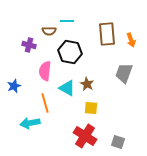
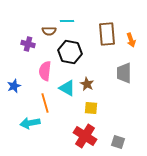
purple cross: moved 1 px left, 1 px up
gray trapezoid: rotated 20 degrees counterclockwise
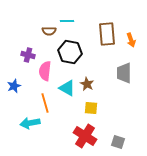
purple cross: moved 11 px down
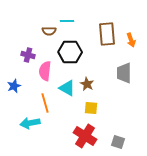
black hexagon: rotated 10 degrees counterclockwise
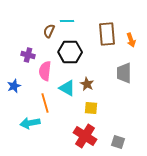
brown semicircle: rotated 112 degrees clockwise
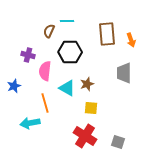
brown star: rotated 24 degrees clockwise
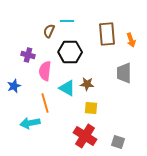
brown star: rotated 24 degrees clockwise
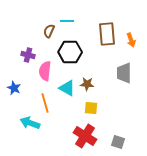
blue star: moved 2 px down; rotated 24 degrees counterclockwise
cyan arrow: rotated 30 degrees clockwise
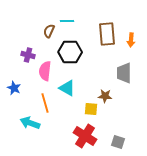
orange arrow: rotated 24 degrees clockwise
brown star: moved 18 px right, 12 px down
yellow square: moved 1 px down
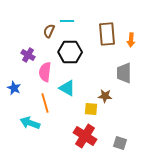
purple cross: rotated 16 degrees clockwise
pink semicircle: moved 1 px down
gray square: moved 2 px right, 1 px down
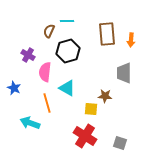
black hexagon: moved 2 px left, 1 px up; rotated 15 degrees counterclockwise
orange line: moved 2 px right
